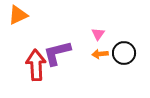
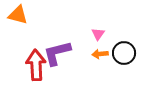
orange triangle: rotated 40 degrees clockwise
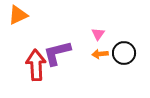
orange triangle: rotated 40 degrees counterclockwise
